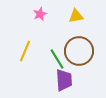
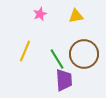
brown circle: moved 5 px right, 3 px down
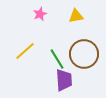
yellow line: rotated 25 degrees clockwise
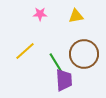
pink star: rotated 24 degrees clockwise
green line: moved 1 px left, 4 px down
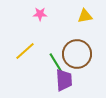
yellow triangle: moved 9 px right
brown circle: moved 7 px left
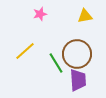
pink star: rotated 16 degrees counterclockwise
purple trapezoid: moved 14 px right
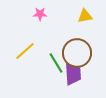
pink star: rotated 16 degrees clockwise
brown circle: moved 1 px up
purple trapezoid: moved 5 px left, 6 px up
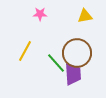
yellow line: rotated 20 degrees counterclockwise
green line: rotated 10 degrees counterclockwise
